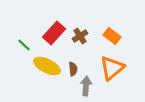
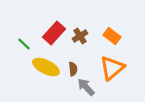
green line: moved 1 px up
yellow ellipse: moved 1 px left, 1 px down
gray arrow: moved 1 px down; rotated 48 degrees counterclockwise
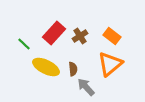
orange triangle: moved 2 px left, 4 px up
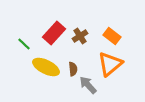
gray arrow: moved 2 px right, 2 px up
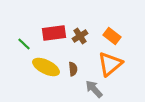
red rectangle: rotated 40 degrees clockwise
gray arrow: moved 6 px right, 4 px down
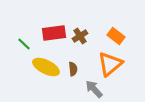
orange rectangle: moved 4 px right
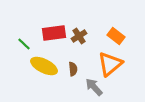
brown cross: moved 1 px left
yellow ellipse: moved 2 px left, 1 px up
gray arrow: moved 2 px up
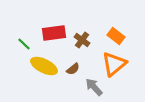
brown cross: moved 3 px right, 4 px down; rotated 21 degrees counterclockwise
orange triangle: moved 4 px right
brown semicircle: rotated 56 degrees clockwise
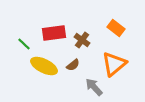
orange rectangle: moved 8 px up
brown semicircle: moved 4 px up
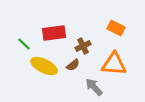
orange rectangle: rotated 12 degrees counterclockwise
brown cross: moved 1 px right, 6 px down; rotated 28 degrees clockwise
orange triangle: rotated 44 degrees clockwise
